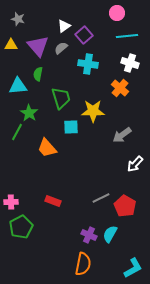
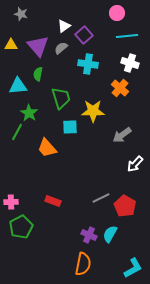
gray star: moved 3 px right, 5 px up
cyan square: moved 1 px left
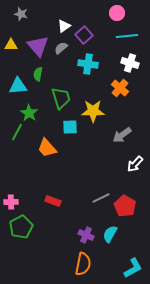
purple cross: moved 3 px left
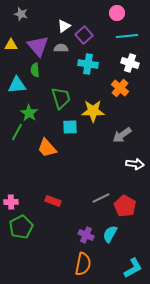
gray semicircle: rotated 40 degrees clockwise
green semicircle: moved 3 px left, 4 px up; rotated 16 degrees counterclockwise
cyan triangle: moved 1 px left, 1 px up
white arrow: rotated 126 degrees counterclockwise
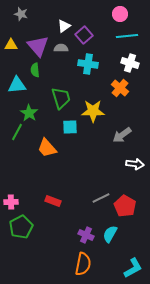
pink circle: moved 3 px right, 1 px down
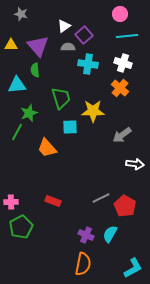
gray semicircle: moved 7 px right, 1 px up
white cross: moved 7 px left
green star: rotated 18 degrees clockwise
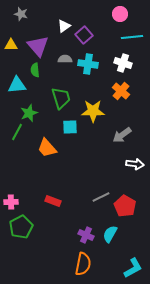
cyan line: moved 5 px right, 1 px down
gray semicircle: moved 3 px left, 12 px down
orange cross: moved 1 px right, 3 px down
gray line: moved 1 px up
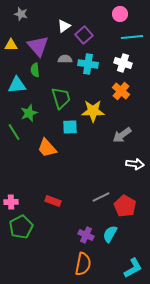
green line: moved 3 px left; rotated 60 degrees counterclockwise
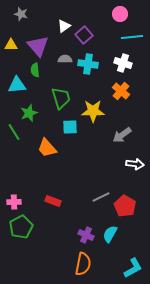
pink cross: moved 3 px right
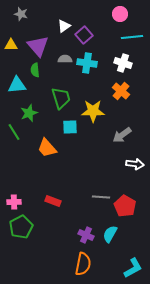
cyan cross: moved 1 px left, 1 px up
gray line: rotated 30 degrees clockwise
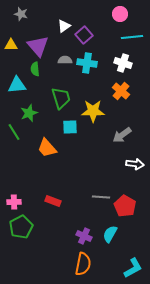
gray semicircle: moved 1 px down
green semicircle: moved 1 px up
purple cross: moved 2 px left, 1 px down
